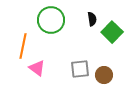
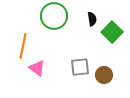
green circle: moved 3 px right, 4 px up
gray square: moved 2 px up
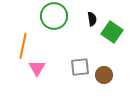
green square: rotated 10 degrees counterclockwise
pink triangle: rotated 24 degrees clockwise
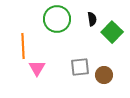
green circle: moved 3 px right, 3 px down
green square: rotated 10 degrees clockwise
orange line: rotated 15 degrees counterclockwise
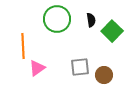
black semicircle: moved 1 px left, 1 px down
green square: moved 1 px up
pink triangle: rotated 24 degrees clockwise
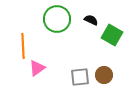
black semicircle: rotated 56 degrees counterclockwise
green square: moved 4 px down; rotated 15 degrees counterclockwise
gray square: moved 10 px down
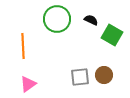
pink triangle: moved 9 px left, 16 px down
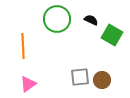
brown circle: moved 2 px left, 5 px down
